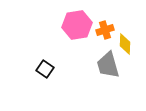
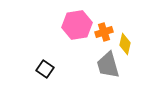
orange cross: moved 1 px left, 2 px down
yellow diamond: rotated 10 degrees clockwise
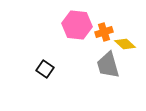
pink hexagon: rotated 16 degrees clockwise
yellow diamond: rotated 60 degrees counterclockwise
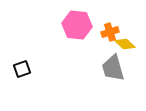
orange cross: moved 6 px right
gray trapezoid: moved 5 px right, 3 px down
black square: moved 23 px left; rotated 36 degrees clockwise
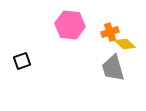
pink hexagon: moved 7 px left
black square: moved 8 px up
